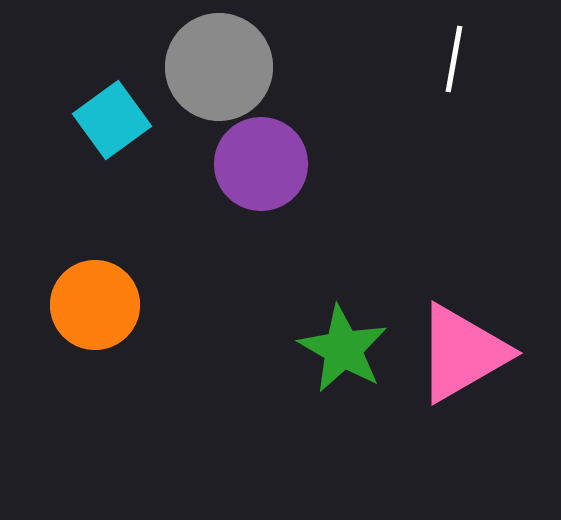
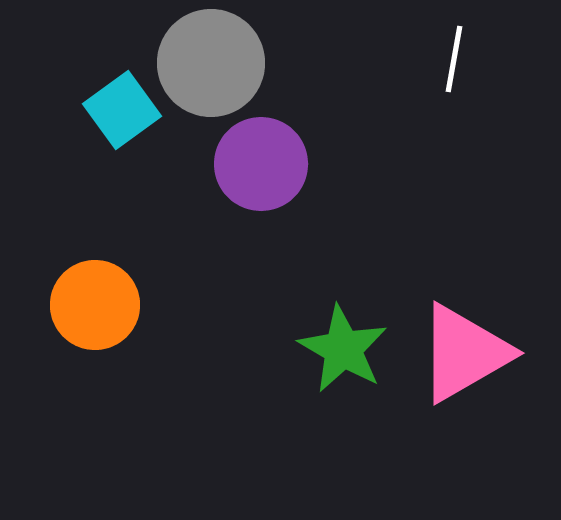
gray circle: moved 8 px left, 4 px up
cyan square: moved 10 px right, 10 px up
pink triangle: moved 2 px right
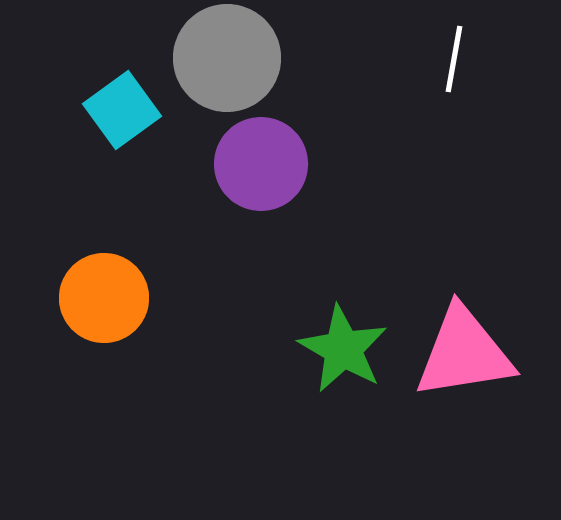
gray circle: moved 16 px right, 5 px up
orange circle: moved 9 px right, 7 px up
pink triangle: rotated 21 degrees clockwise
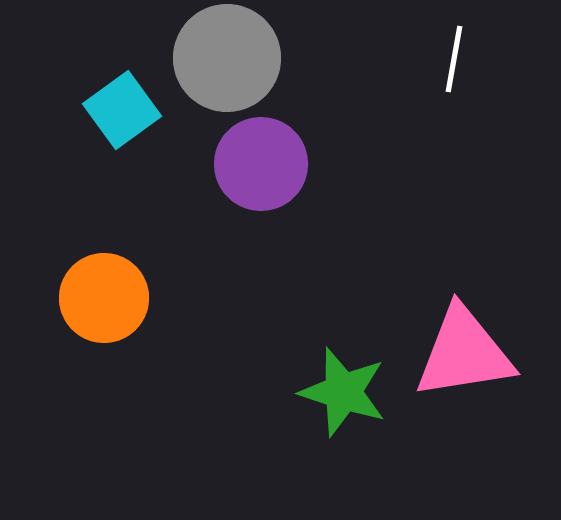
green star: moved 43 px down; rotated 12 degrees counterclockwise
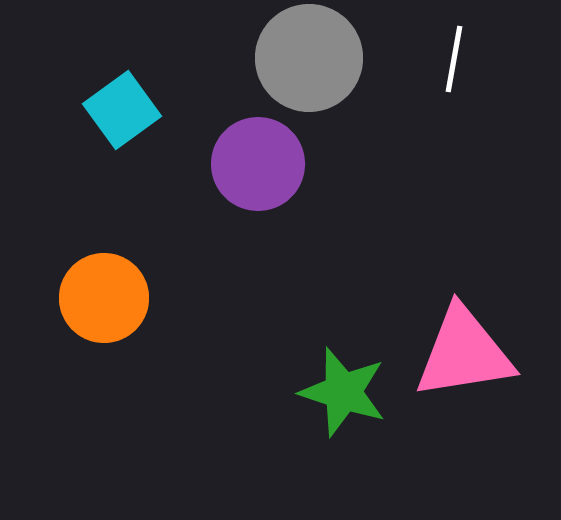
gray circle: moved 82 px right
purple circle: moved 3 px left
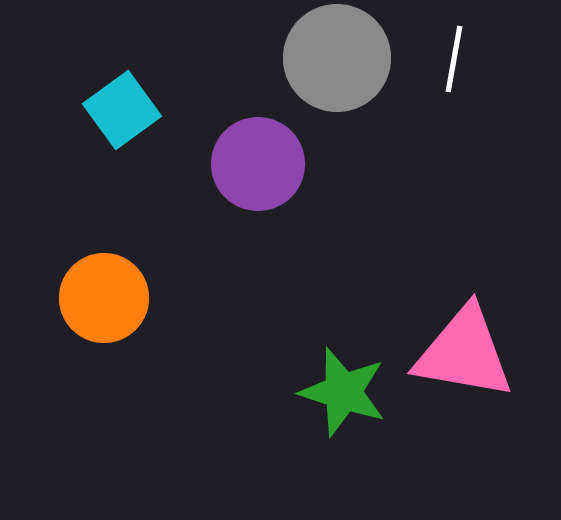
gray circle: moved 28 px right
pink triangle: rotated 19 degrees clockwise
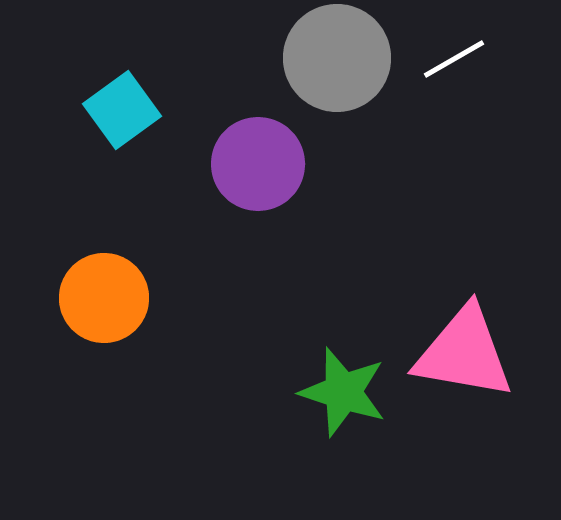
white line: rotated 50 degrees clockwise
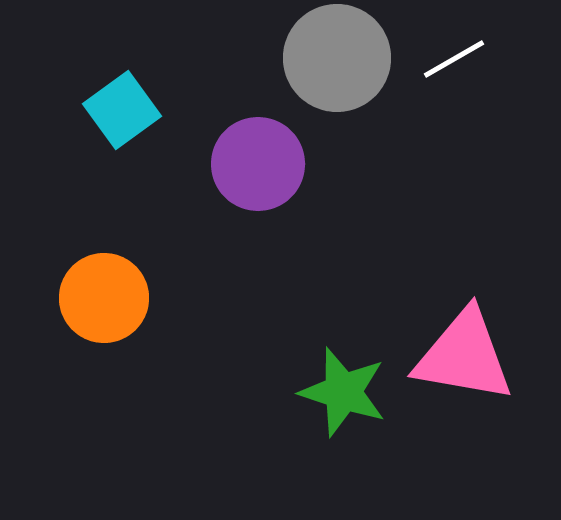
pink triangle: moved 3 px down
